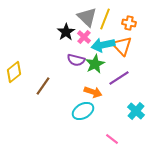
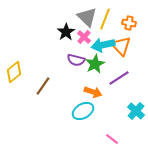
orange triangle: moved 1 px left
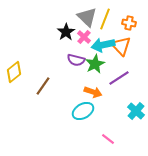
pink line: moved 4 px left
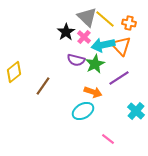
yellow line: rotated 70 degrees counterclockwise
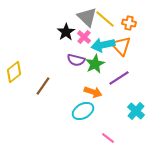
pink line: moved 1 px up
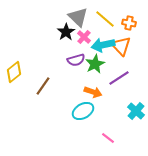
gray triangle: moved 9 px left
purple semicircle: rotated 30 degrees counterclockwise
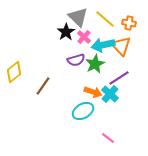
cyan cross: moved 26 px left, 17 px up
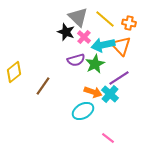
black star: rotated 18 degrees counterclockwise
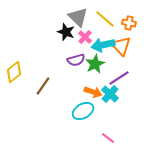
pink cross: moved 1 px right
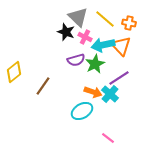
pink cross: rotated 16 degrees counterclockwise
cyan ellipse: moved 1 px left
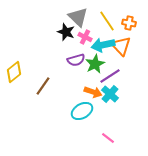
yellow line: moved 2 px right, 2 px down; rotated 15 degrees clockwise
purple line: moved 9 px left, 2 px up
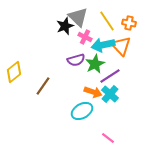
black star: moved 1 px left, 6 px up; rotated 30 degrees clockwise
